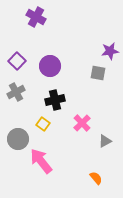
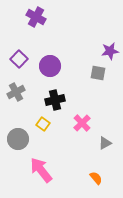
purple square: moved 2 px right, 2 px up
gray triangle: moved 2 px down
pink arrow: moved 9 px down
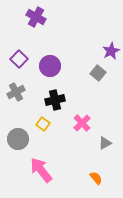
purple star: moved 1 px right; rotated 18 degrees counterclockwise
gray square: rotated 28 degrees clockwise
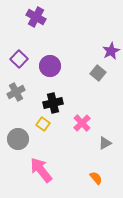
black cross: moved 2 px left, 3 px down
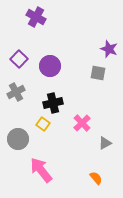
purple star: moved 2 px left, 2 px up; rotated 24 degrees counterclockwise
gray square: rotated 28 degrees counterclockwise
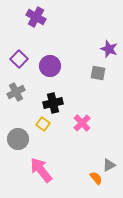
gray triangle: moved 4 px right, 22 px down
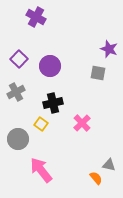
yellow square: moved 2 px left
gray triangle: rotated 40 degrees clockwise
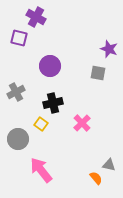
purple square: moved 21 px up; rotated 30 degrees counterclockwise
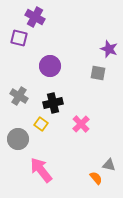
purple cross: moved 1 px left
gray cross: moved 3 px right, 4 px down; rotated 30 degrees counterclockwise
pink cross: moved 1 px left, 1 px down
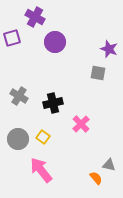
purple square: moved 7 px left; rotated 30 degrees counterclockwise
purple circle: moved 5 px right, 24 px up
yellow square: moved 2 px right, 13 px down
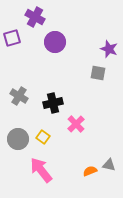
pink cross: moved 5 px left
orange semicircle: moved 6 px left, 7 px up; rotated 72 degrees counterclockwise
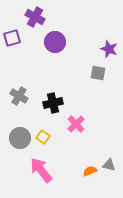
gray circle: moved 2 px right, 1 px up
